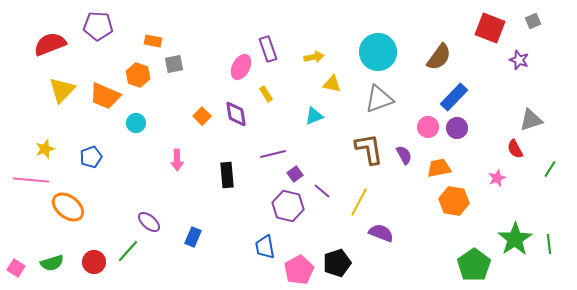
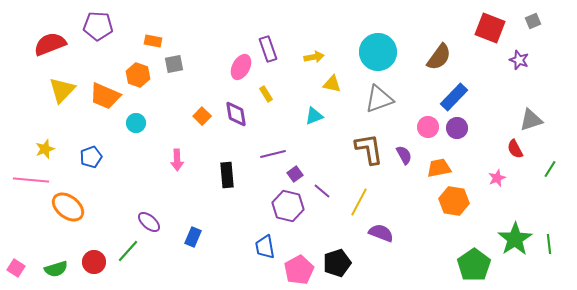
green semicircle at (52, 263): moved 4 px right, 6 px down
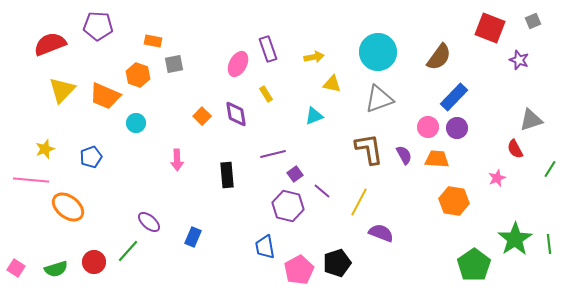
pink ellipse at (241, 67): moved 3 px left, 3 px up
orange trapezoid at (439, 168): moved 2 px left, 9 px up; rotated 15 degrees clockwise
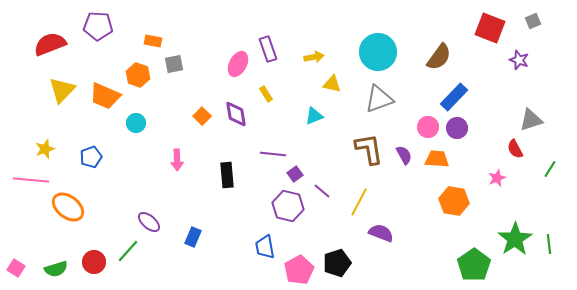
purple line at (273, 154): rotated 20 degrees clockwise
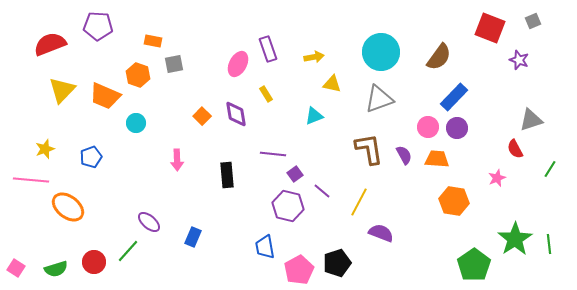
cyan circle at (378, 52): moved 3 px right
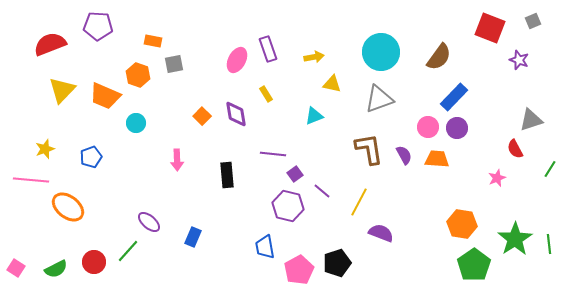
pink ellipse at (238, 64): moved 1 px left, 4 px up
orange hexagon at (454, 201): moved 8 px right, 23 px down
green semicircle at (56, 269): rotated 10 degrees counterclockwise
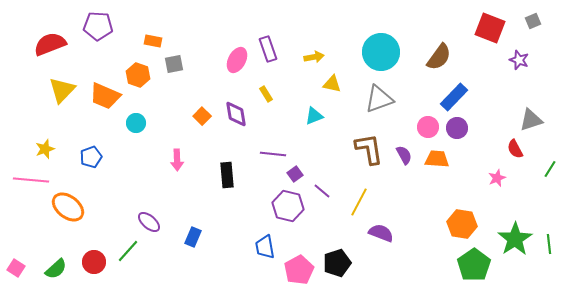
green semicircle at (56, 269): rotated 15 degrees counterclockwise
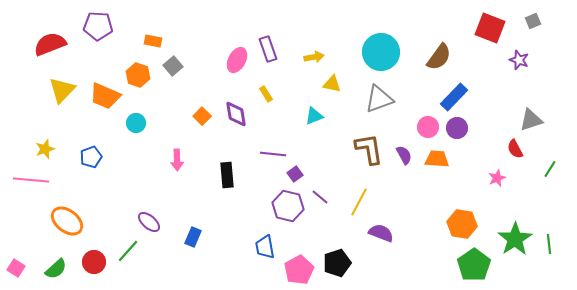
gray square at (174, 64): moved 1 px left, 2 px down; rotated 30 degrees counterclockwise
purple line at (322, 191): moved 2 px left, 6 px down
orange ellipse at (68, 207): moved 1 px left, 14 px down
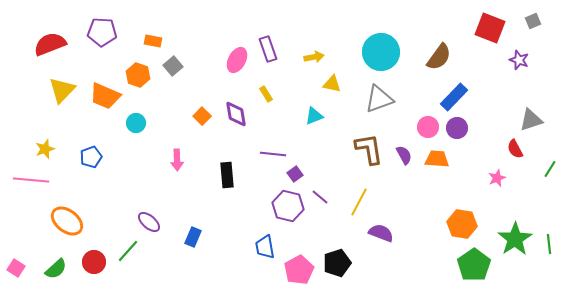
purple pentagon at (98, 26): moved 4 px right, 6 px down
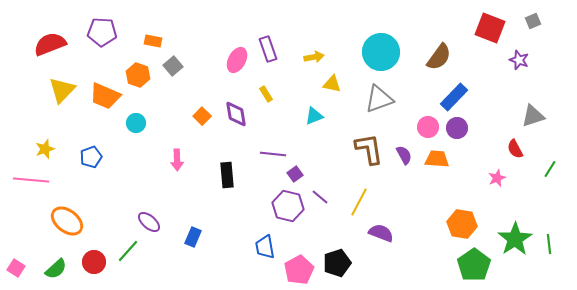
gray triangle at (531, 120): moved 2 px right, 4 px up
